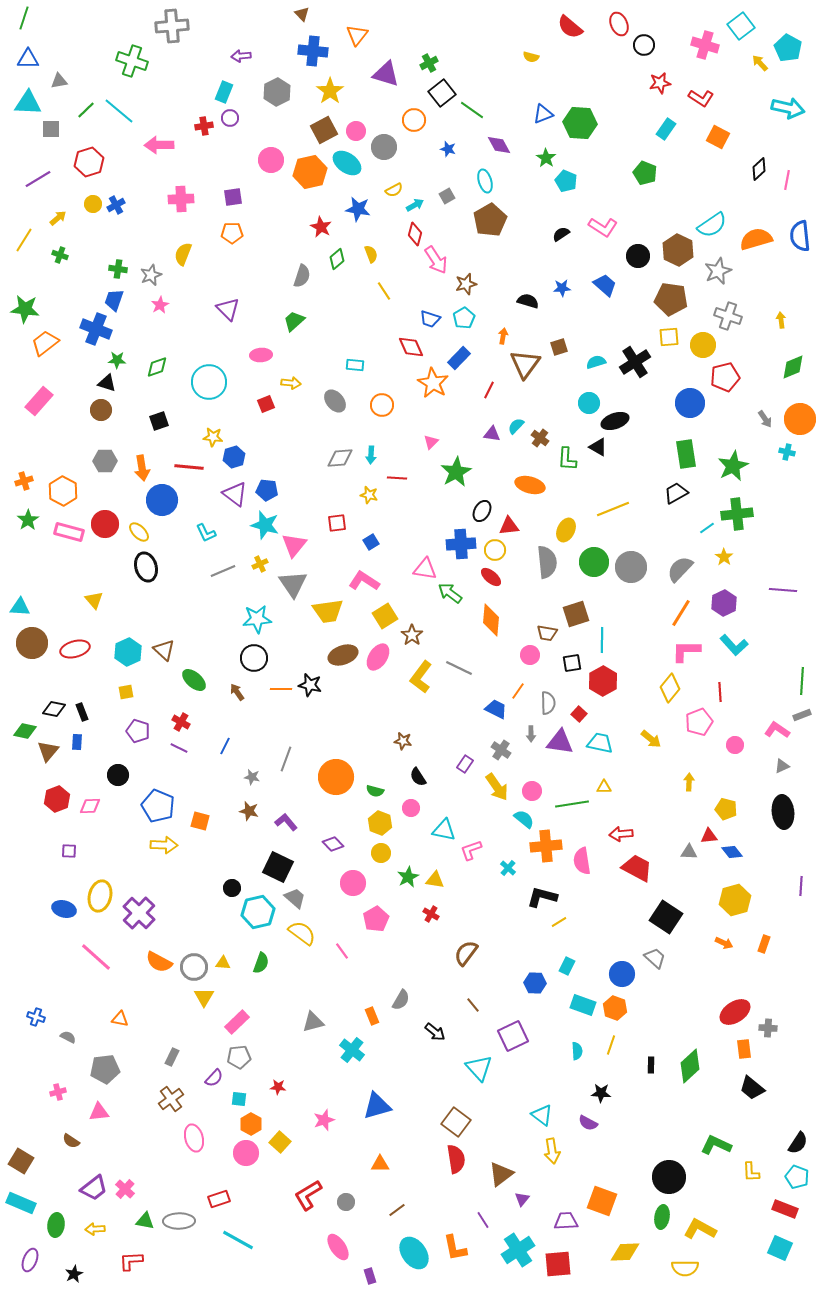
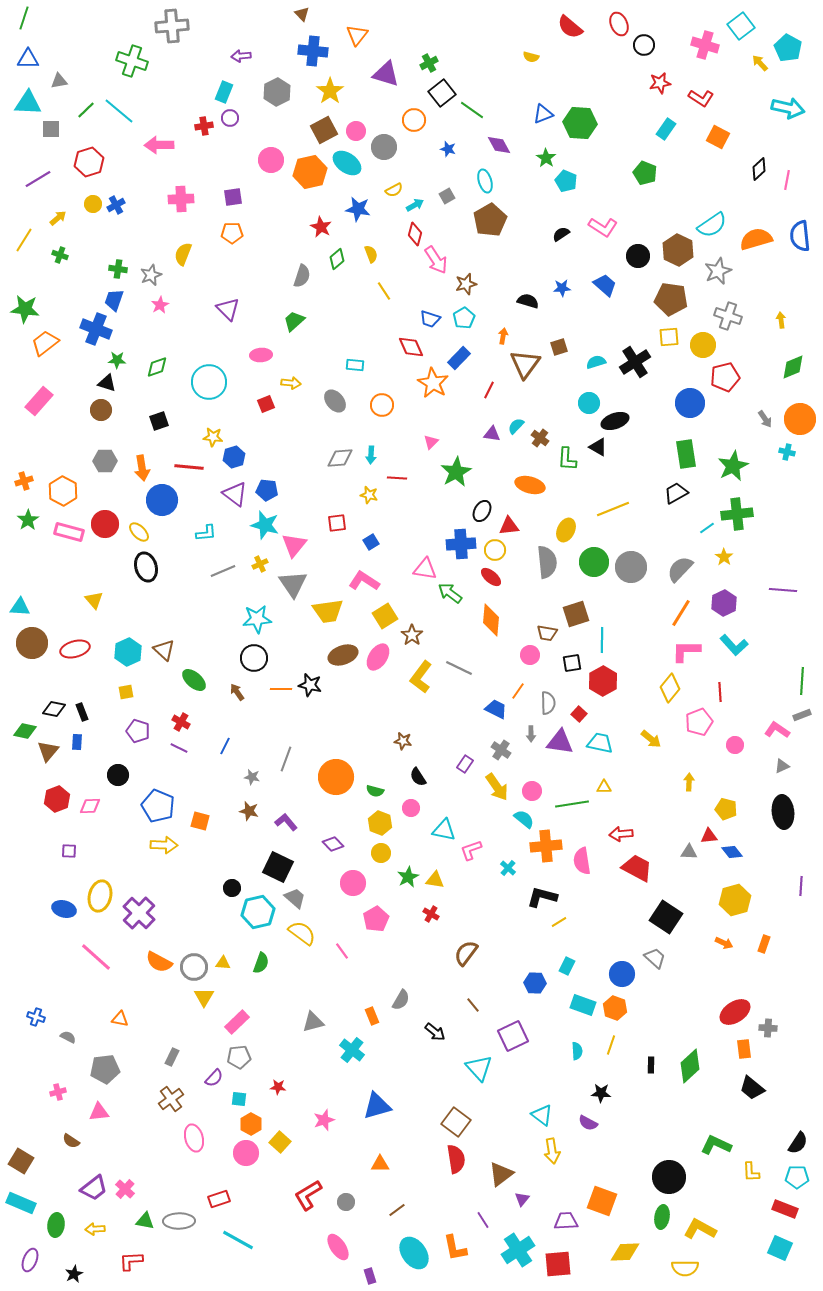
cyan L-shape at (206, 533): rotated 70 degrees counterclockwise
cyan pentagon at (797, 1177): rotated 20 degrees counterclockwise
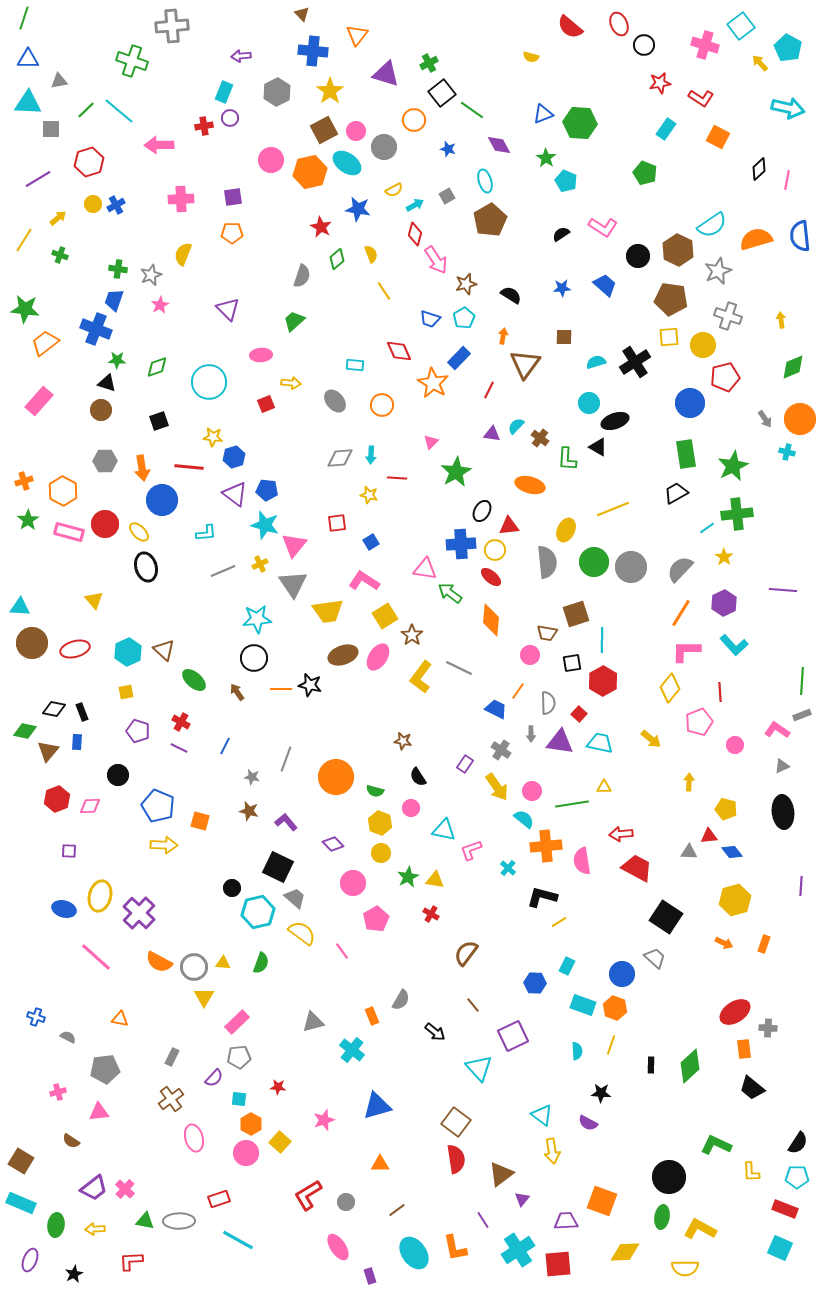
black semicircle at (528, 301): moved 17 px left, 6 px up; rotated 15 degrees clockwise
red diamond at (411, 347): moved 12 px left, 4 px down
brown square at (559, 347): moved 5 px right, 10 px up; rotated 18 degrees clockwise
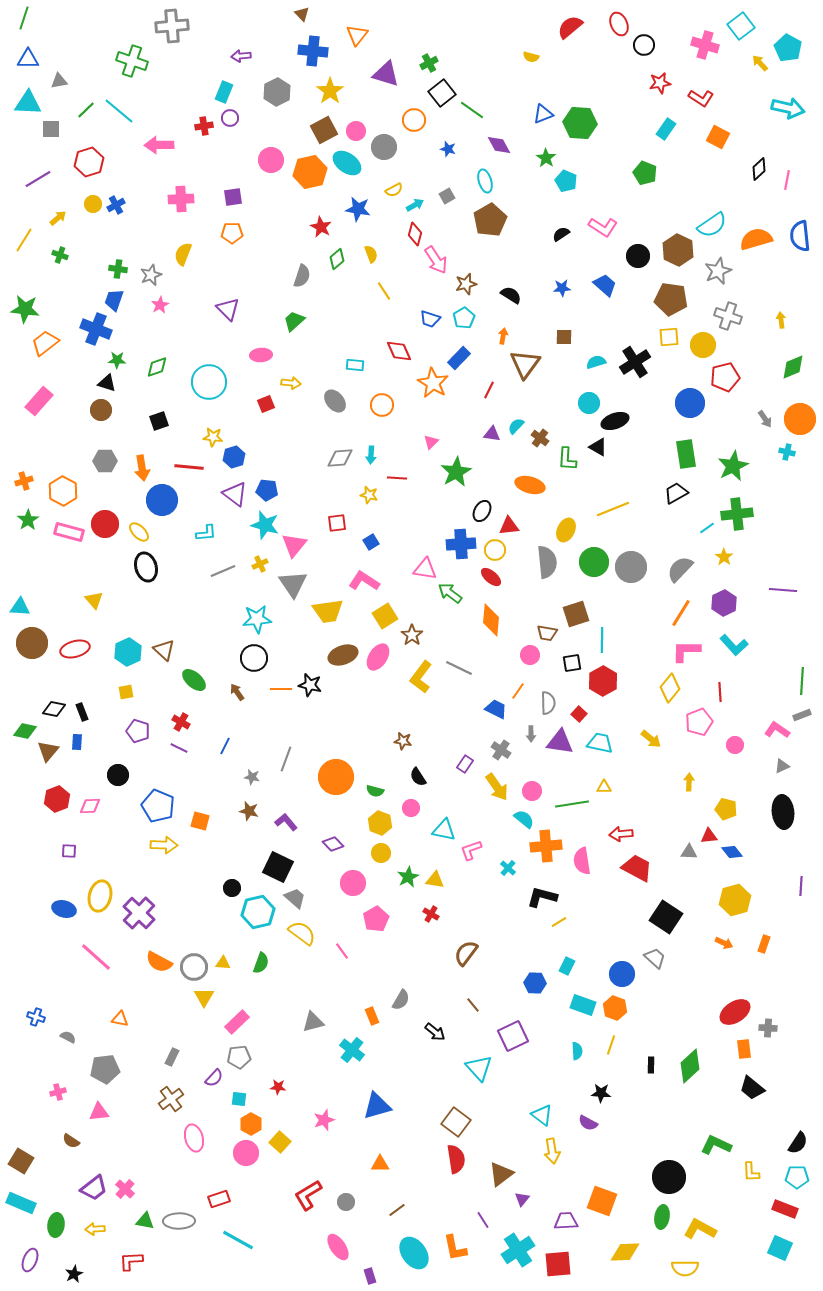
red semicircle at (570, 27): rotated 100 degrees clockwise
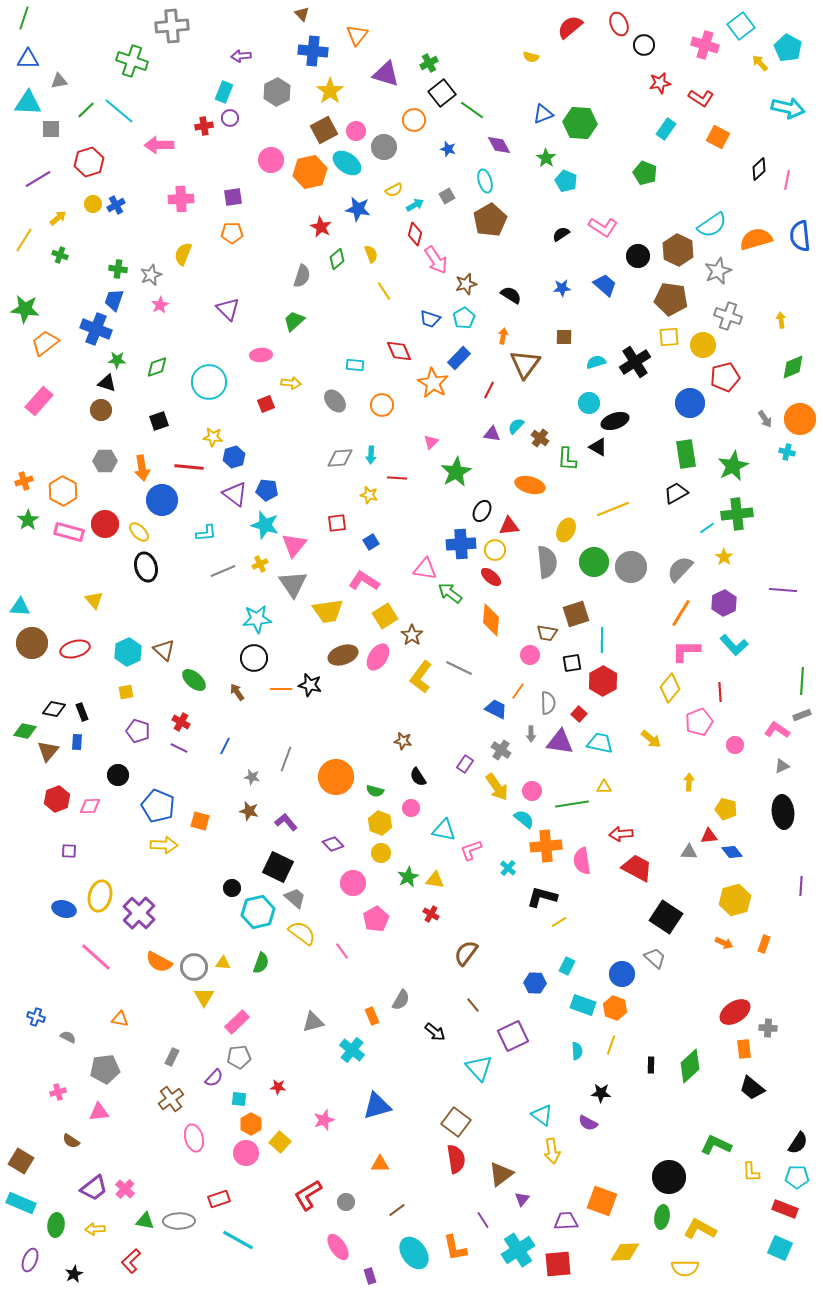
red L-shape at (131, 1261): rotated 40 degrees counterclockwise
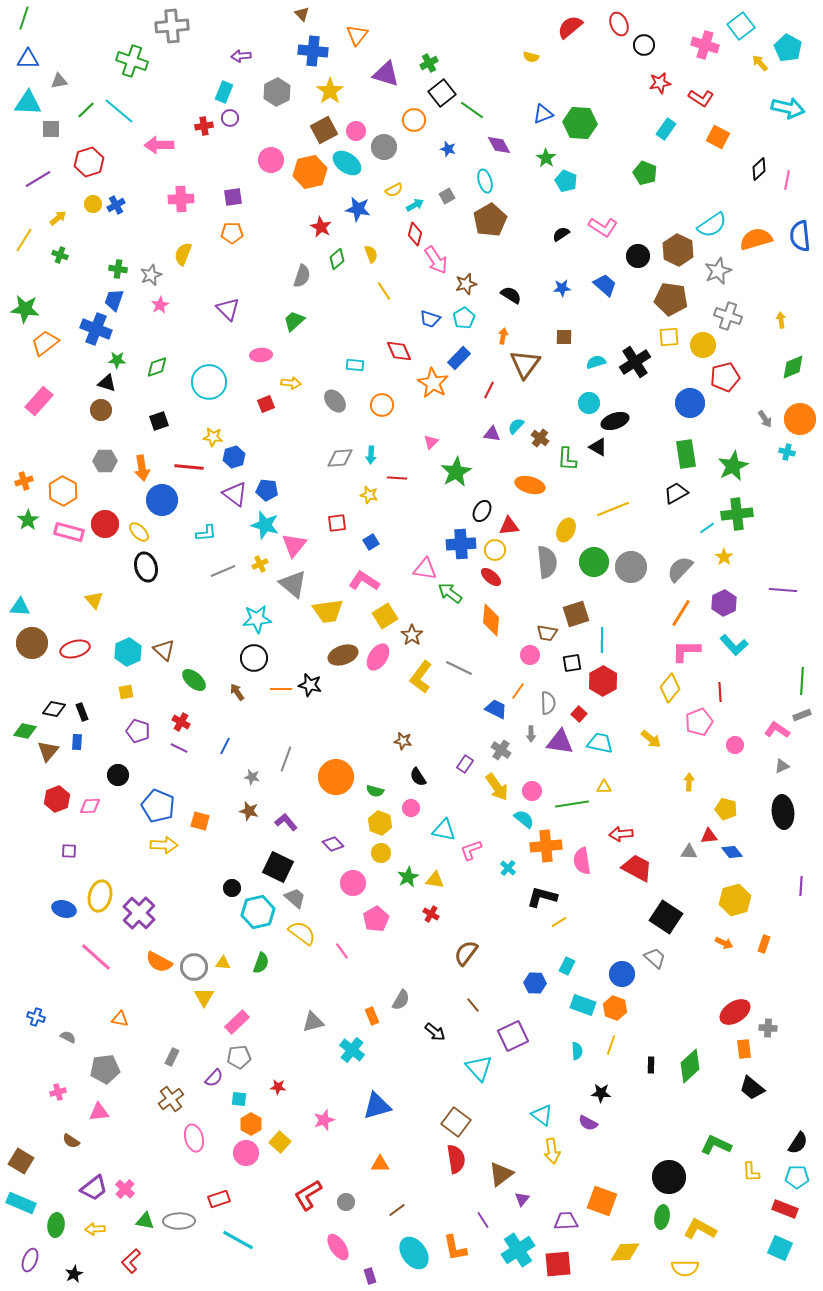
gray triangle at (293, 584): rotated 16 degrees counterclockwise
